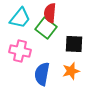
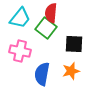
red semicircle: moved 1 px right
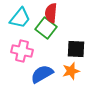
black square: moved 2 px right, 5 px down
pink cross: moved 2 px right
blue semicircle: rotated 50 degrees clockwise
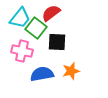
red semicircle: rotated 48 degrees clockwise
green square: moved 10 px left
black square: moved 19 px left, 7 px up
blue semicircle: rotated 20 degrees clockwise
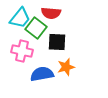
red semicircle: rotated 138 degrees counterclockwise
orange star: moved 5 px left, 4 px up
